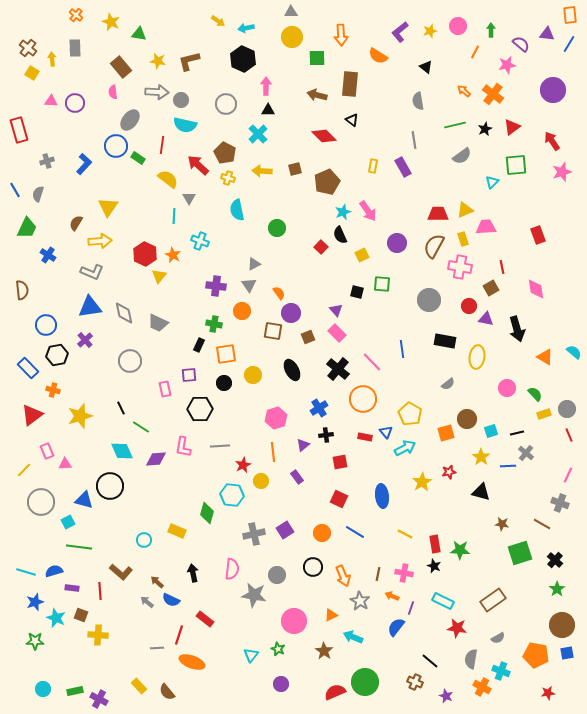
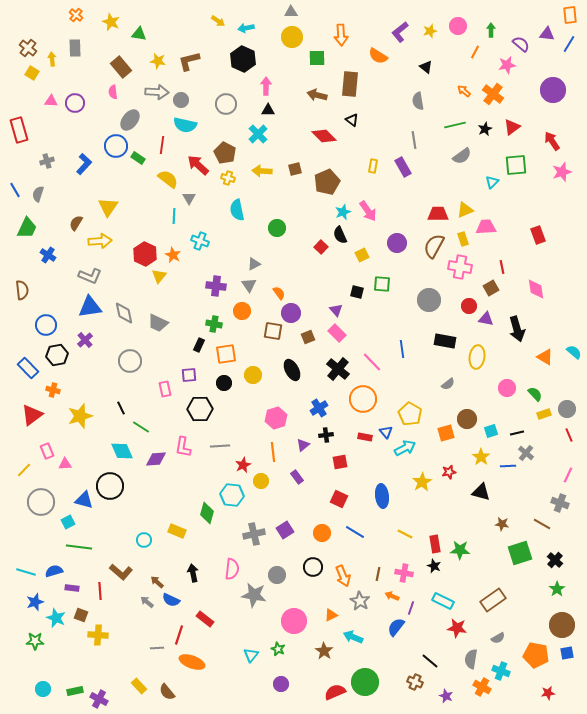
gray L-shape at (92, 272): moved 2 px left, 4 px down
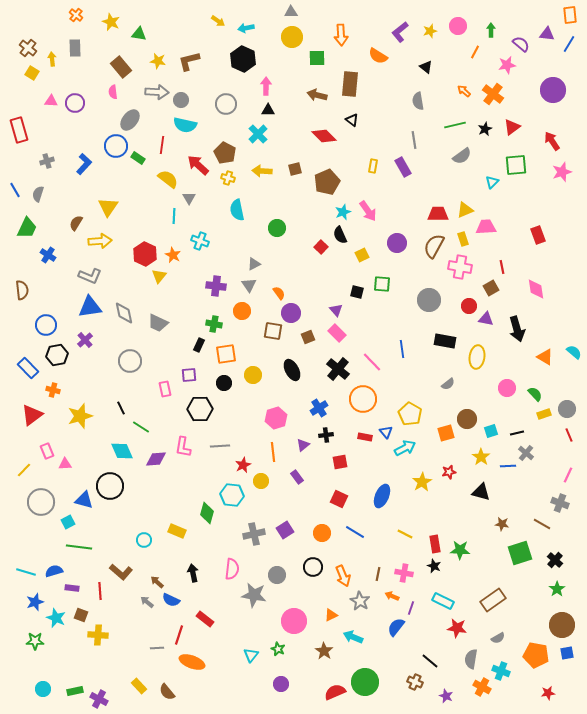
blue ellipse at (382, 496): rotated 30 degrees clockwise
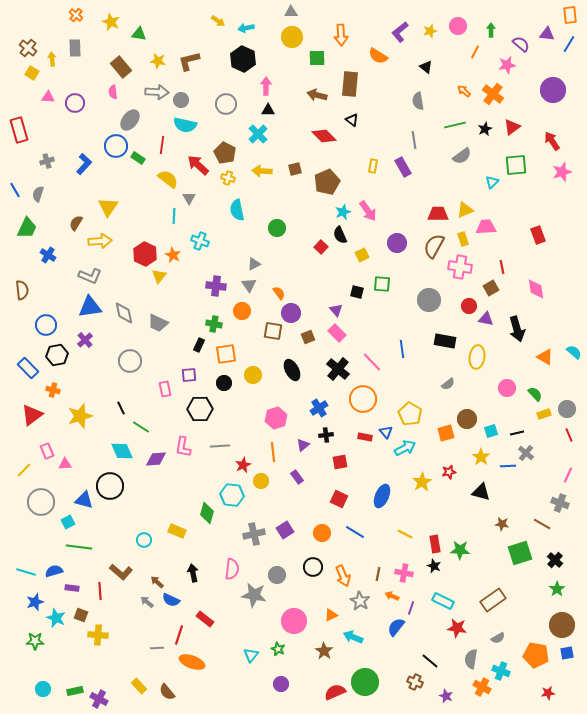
pink triangle at (51, 101): moved 3 px left, 4 px up
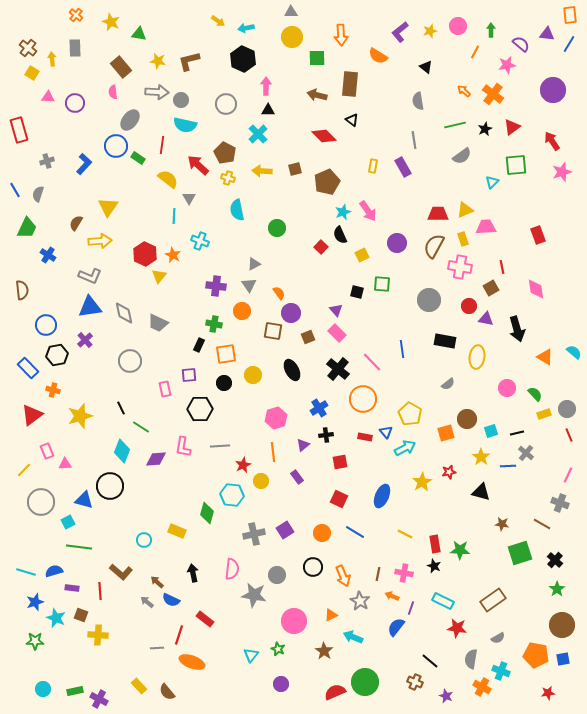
cyan diamond at (122, 451): rotated 45 degrees clockwise
blue square at (567, 653): moved 4 px left, 6 px down
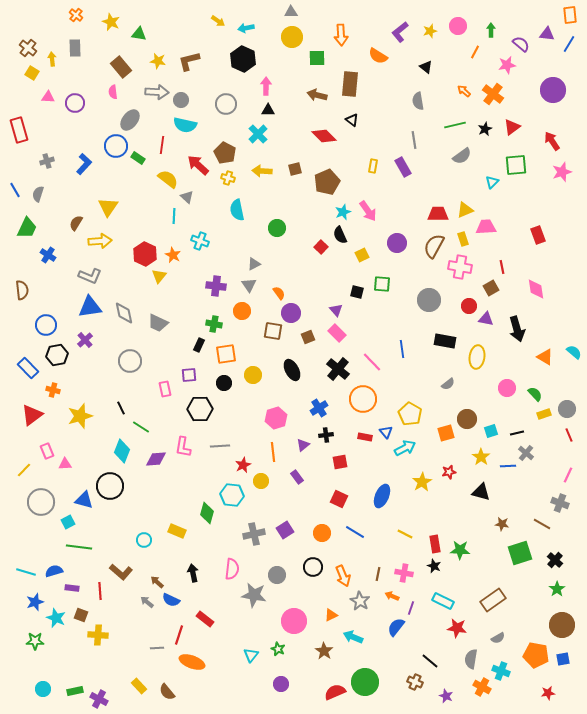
gray triangle at (189, 198): moved 2 px left, 1 px up; rotated 16 degrees counterclockwise
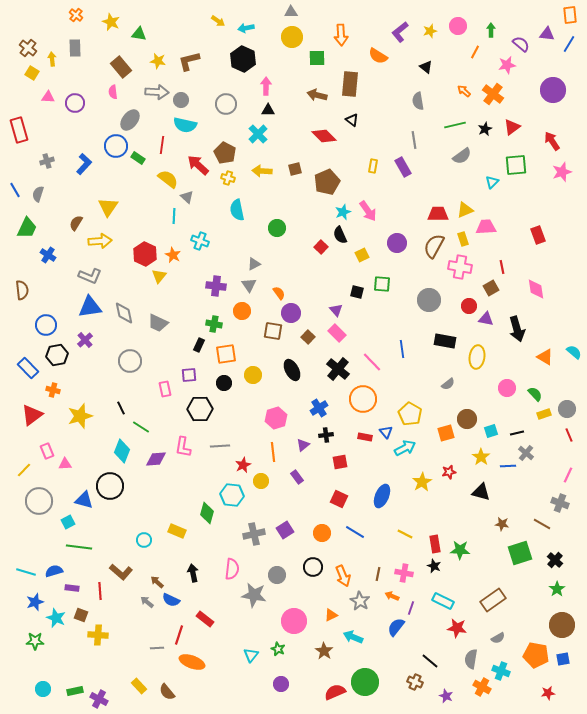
brown square at (308, 337): rotated 24 degrees counterclockwise
gray circle at (41, 502): moved 2 px left, 1 px up
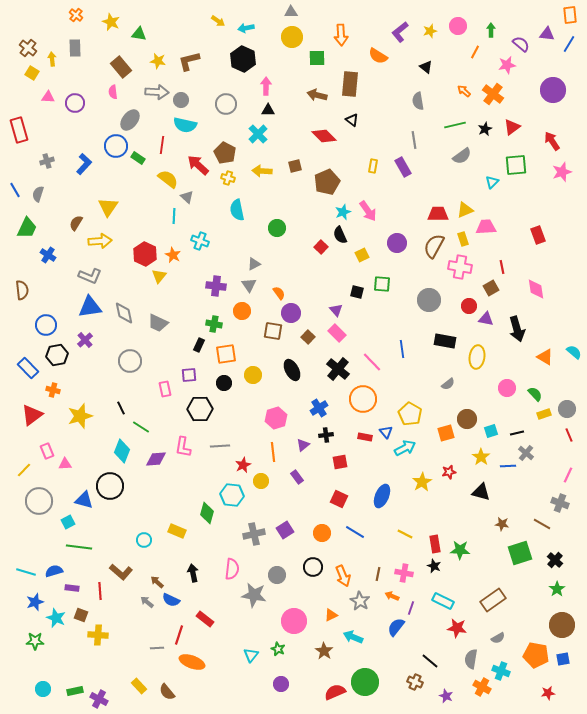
brown square at (295, 169): moved 3 px up
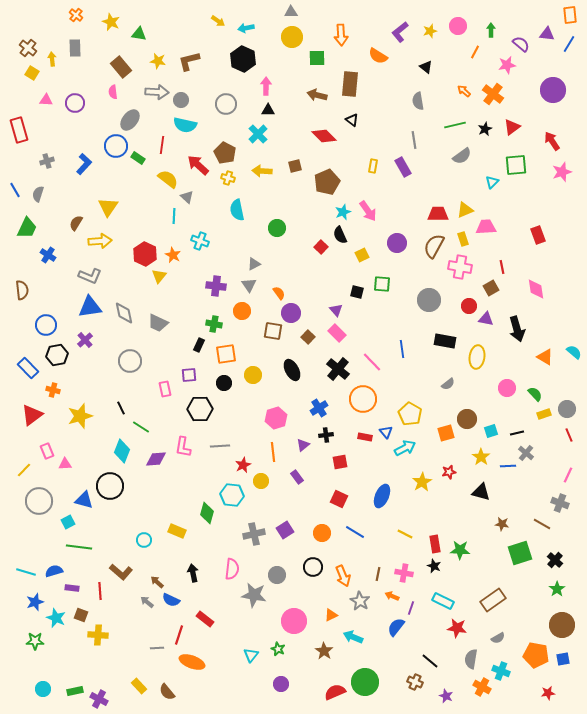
pink triangle at (48, 97): moved 2 px left, 3 px down
